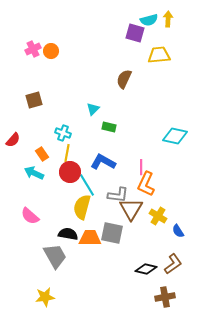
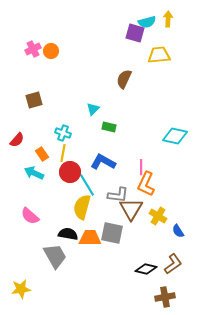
cyan semicircle: moved 2 px left, 2 px down
red semicircle: moved 4 px right
yellow line: moved 4 px left
yellow star: moved 24 px left, 8 px up
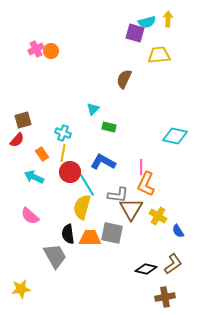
pink cross: moved 3 px right
brown square: moved 11 px left, 20 px down
cyan arrow: moved 4 px down
black semicircle: rotated 108 degrees counterclockwise
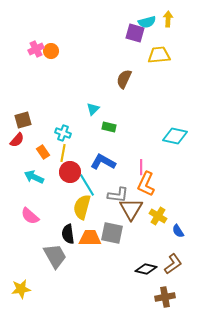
orange rectangle: moved 1 px right, 2 px up
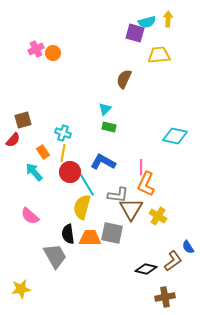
orange circle: moved 2 px right, 2 px down
cyan triangle: moved 12 px right
red semicircle: moved 4 px left
cyan arrow: moved 5 px up; rotated 24 degrees clockwise
blue semicircle: moved 10 px right, 16 px down
brown L-shape: moved 3 px up
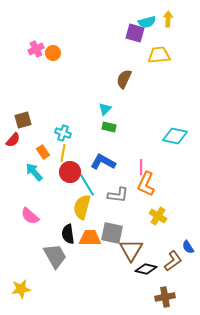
brown triangle: moved 41 px down
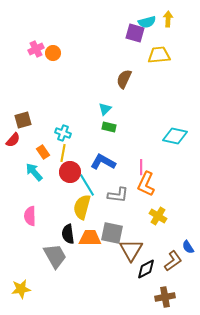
pink semicircle: rotated 48 degrees clockwise
black diamond: rotated 40 degrees counterclockwise
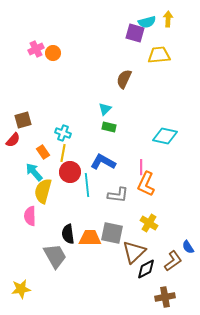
cyan diamond: moved 10 px left
cyan line: rotated 25 degrees clockwise
yellow semicircle: moved 39 px left, 16 px up
yellow cross: moved 9 px left, 7 px down
brown triangle: moved 3 px right, 2 px down; rotated 15 degrees clockwise
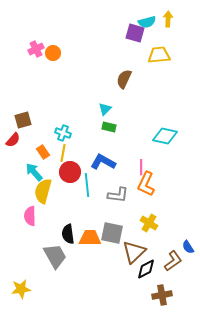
brown cross: moved 3 px left, 2 px up
